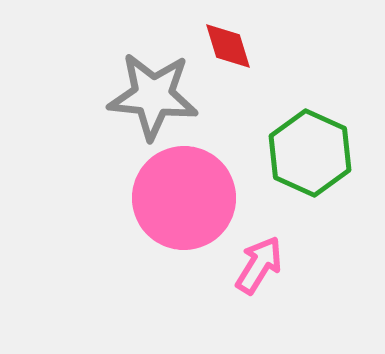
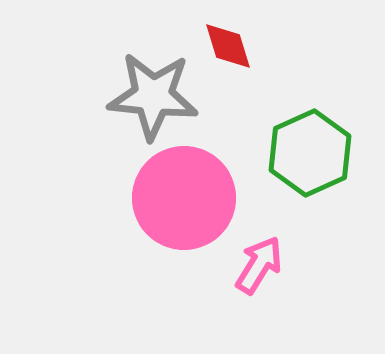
green hexagon: rotated 12 degrees clockwise
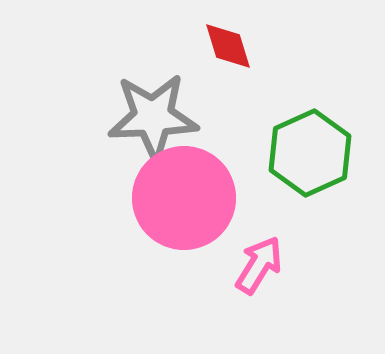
gray star: moved 21 px down; rotated 8 degrees counterclockwise
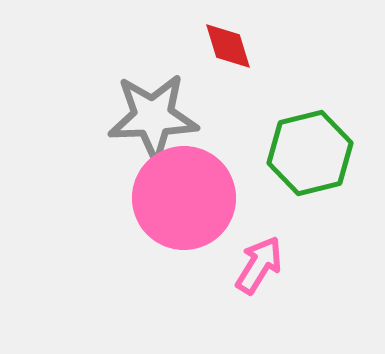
green hexagon: rotated 10 degrees clockwise
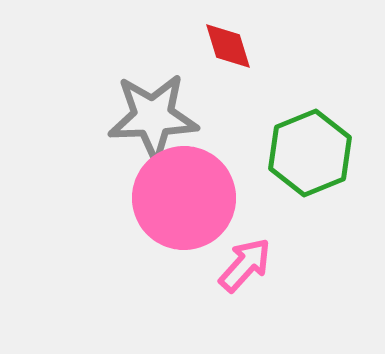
green hexagon: rotated 8 degrees counterclockwise
pink arrow: moved 14 px left; rotated 10 degrees clockwise
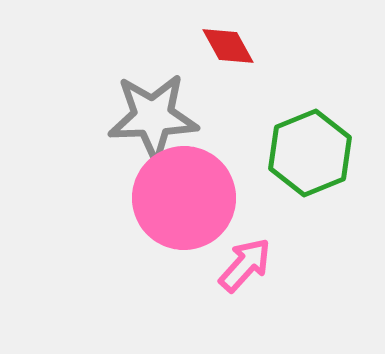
red diamond: rotated 12 degrees counterclockwise
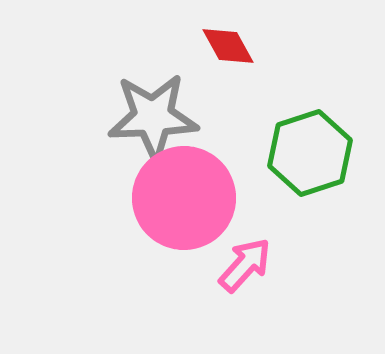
green hexagon: rotated 4 degrees clockwise
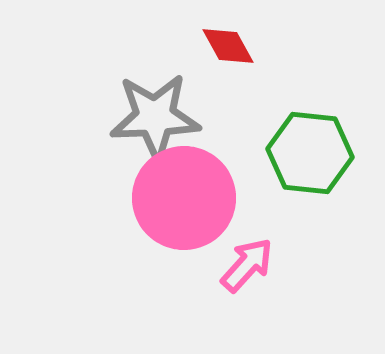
gray star: moved 2 px right
green hexagon: rotated 24 degrees clockwise
pink arrow: moved 2 px right
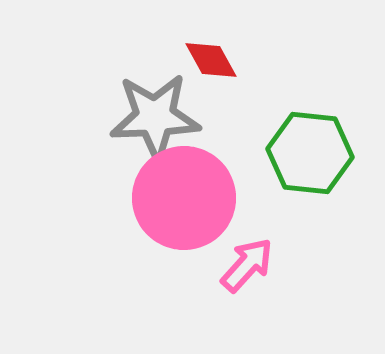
red diamond: moved 17 px left, 14 px down
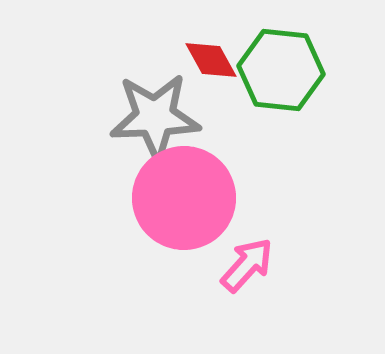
green hexagon: moved 29 px left, 83 px up
